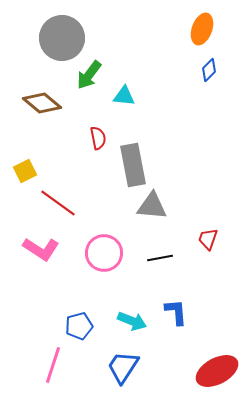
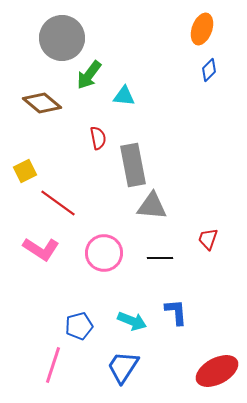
black line: rotated 10 degrees clockwise
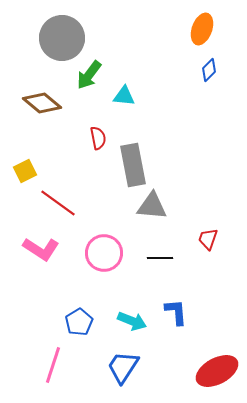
blue pentagon: moved 4 px up; rotated 16 degrees counterclockwise
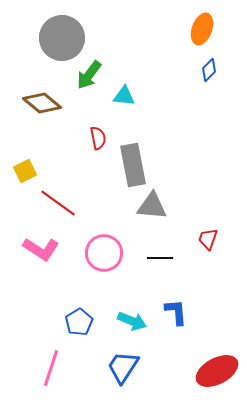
pink line: moved 2 px left, 3 px down
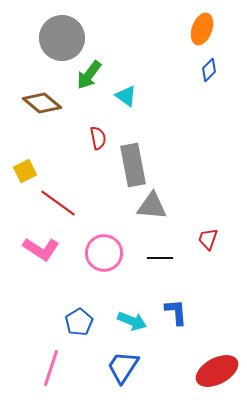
cyan triangle: moved 2 px right; rotated 30 degrees clockwise
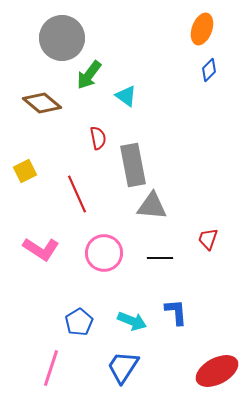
red line: moved 19 px right, 9 px up; rotated 30 degrees clockwise
